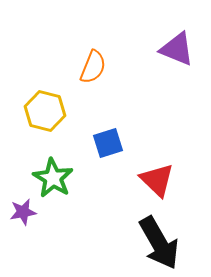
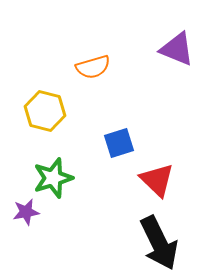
orange semicircle: rotated 52 degrees clockwise
blue square: moved 11 px right
green star: rotated 24 degrees clockwise
purple star: moved 3 px right
black arrow: rotated 4 degrees clockwise
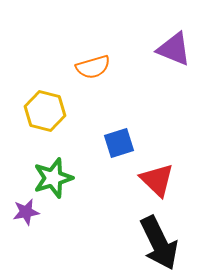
purple triangle: moved 3 px left
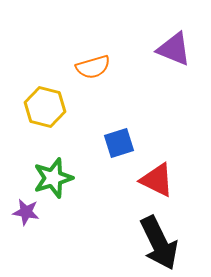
yellow hexagon: moved 4 px up
red triangle: rotated 18 degrees counterclockwise
purple star: rotated 20 degrees clockwise
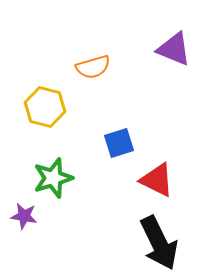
purple star: moved 2 px left, 4 px down
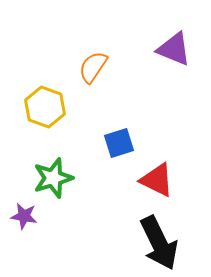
orange semicircle: rotated 140 degrees clockwise
yellow hexagon: rotated 6 degrees clockwise
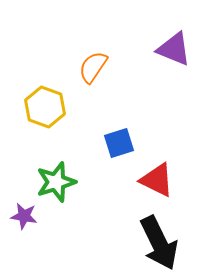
green star: moved 3 px right, 4 px down
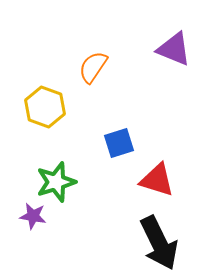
red triangle: rotated 9 degrees counterclockwise
purple star: moved 9 px right
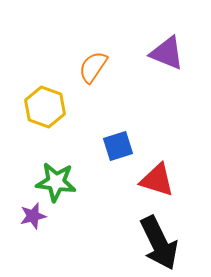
purple triangle: moved 7 px left, 4 px down
blue square: moved 1 px left, 3 px down
green star: rotated 24 degrees clockwise
purple star: rotated 24 degrees counterclockwise
